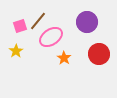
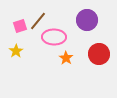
purple circle: moved 2 px up
pink ellipse: moved 3 px right; rotated 35 degrees clockwise
orange star: moved 2 px right
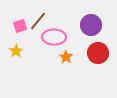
purple circle: moved 4 px right, 5 px down
red circle: moved 1 px left, 1 px up
orange star: moved 1 px up
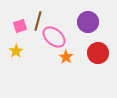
brown line: rotated 24 degrees counterclockwise
purple circle: moved 3 px left, 3 px up
pink ellipse: rotated 40 degrees clockwise
